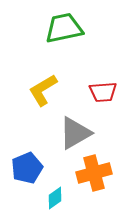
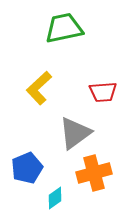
yellow L-shape: moved 4 px left, 2 px up; rotated 12 degrees counterclockwise
gray triangle: rotated 6 degrees counterclockwise
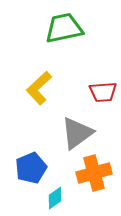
gray triangle: moved 2 px right
blue pentagon: moved 4 px right
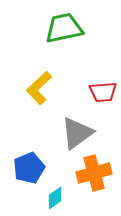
blue pentagon: moved 2 px left
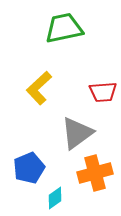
orange cross: moved 1 px right
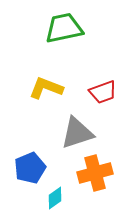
yellow L-shape: moved 7 px right; rotated 64 degrees clockwise
red trapezoid: rotated 16 degrees counterclockwise
gray triangle: rotated 18 degrees clockwise
blue pentagon: moved 1 px right
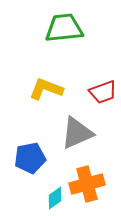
green trapezoid: rotated 6 degrees clockwise
yellow L-shape: moved 1 px down
gray triangle: rotated 6 degrees counterclockwise
blue pentagon: moved 10 px up; rotated 12 degrees clockwise
orange cross: moved 8 px left, 11 px down
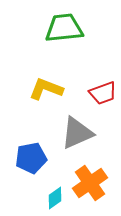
red trapezoid: moved 1 px down
blue pentagon: moved 1 px right
orange cross: moved 3 px right, 1 px up; rotated 20 degrees counterclockwise
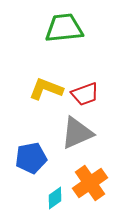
red trapezoid: moved 18 px left, 1 px down
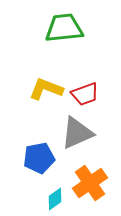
blue pentagon: moved 8 px right
cyan diamond: moved 1 px down
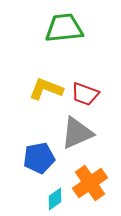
red trapezoid: rotated 40 degrees clockwise
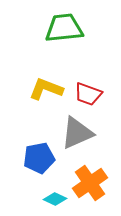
red trapezoid: moved 3 px right
cyan diamond: rotated 60 degrees clockwise
